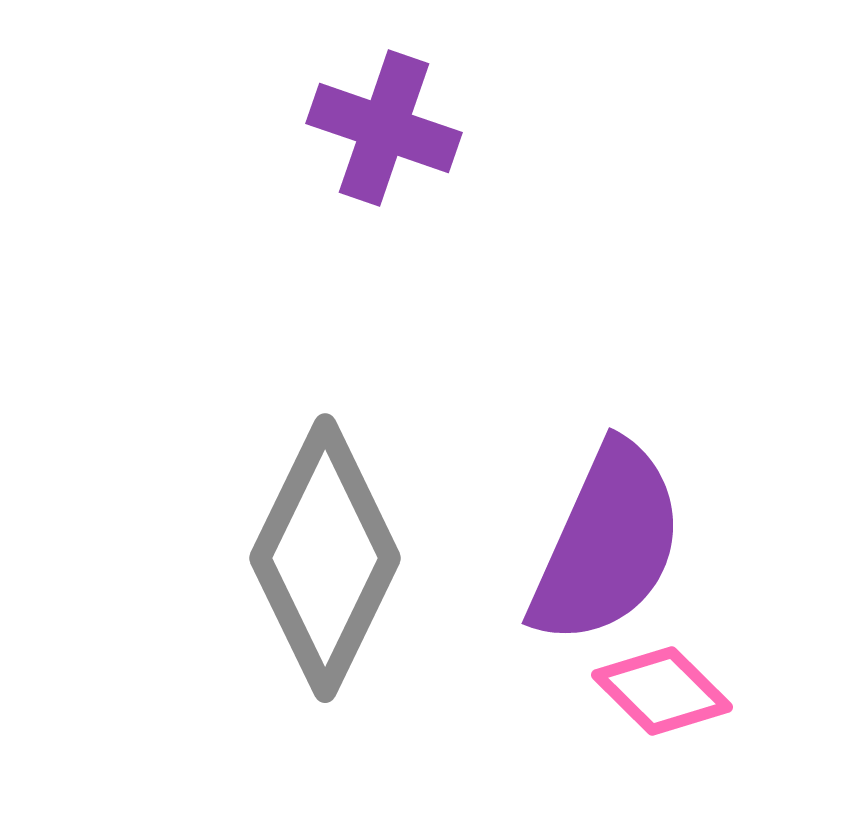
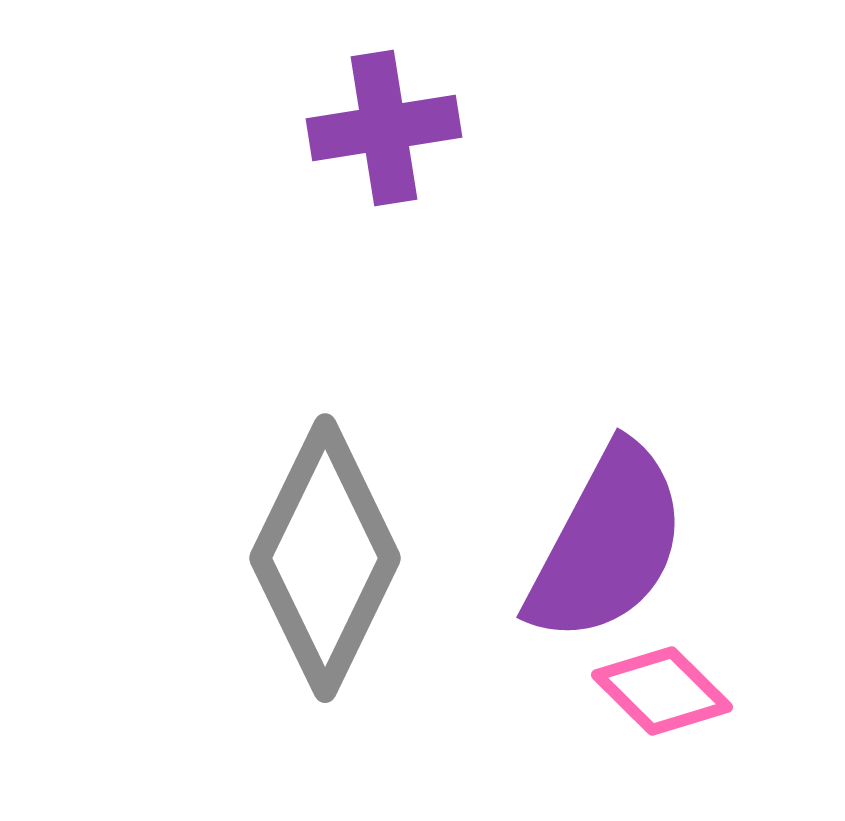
purple cross: rotated 28 degrees counterclockwise
purple semicircle: rotated 4 degrees clockwise
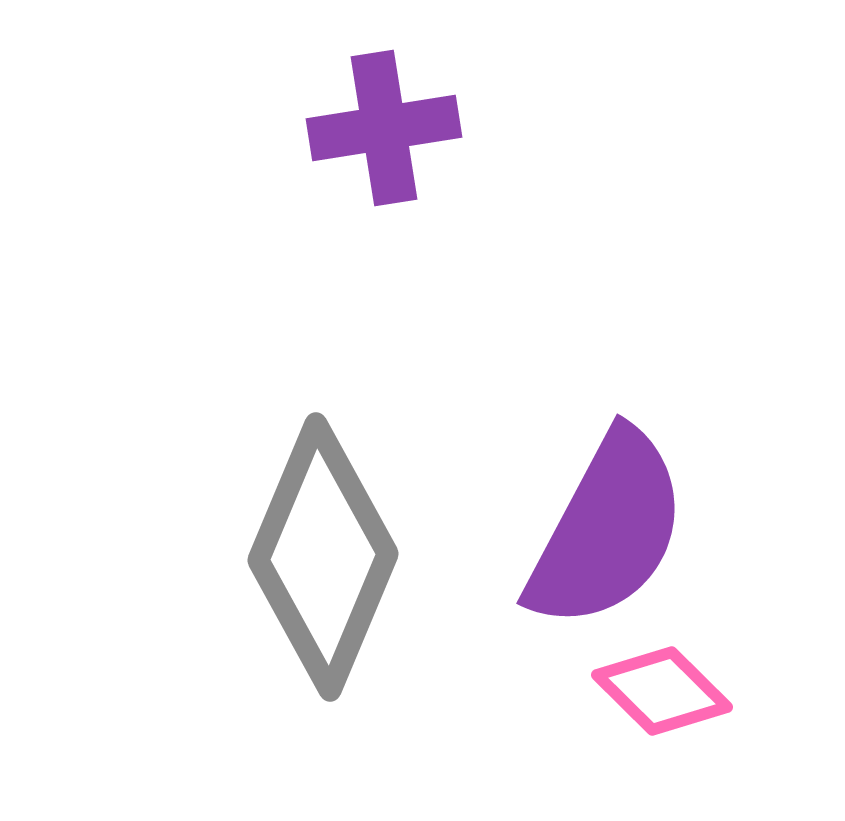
purple semicircle: moved 14 px up
gray diamond: moved 2 px left, 1 px up; rotated 3 degrees counterclockwise
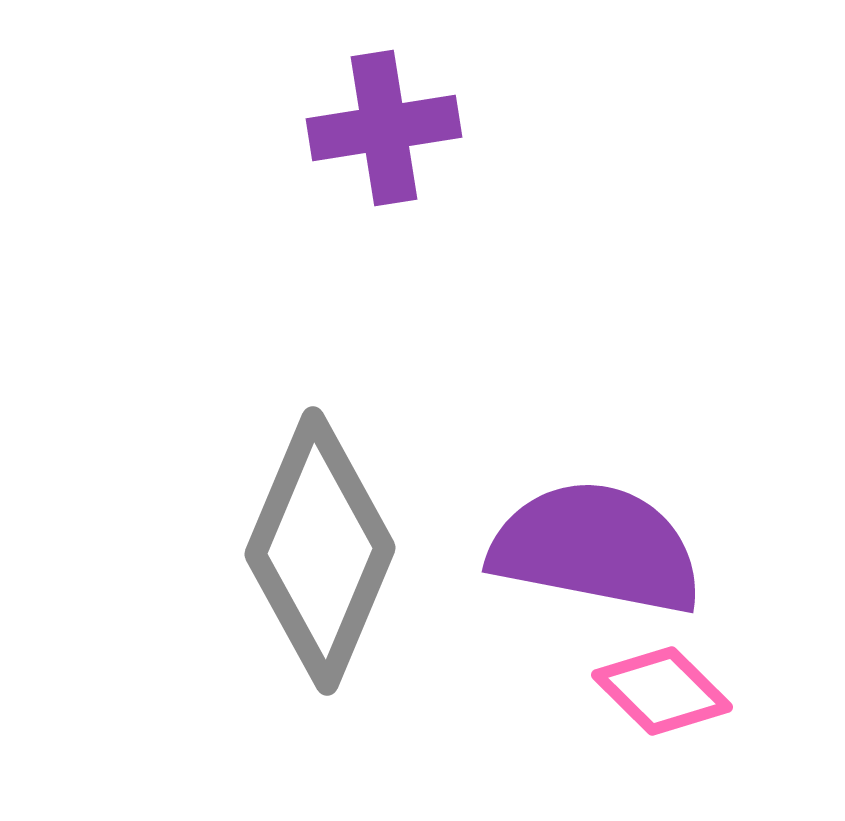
purple semicircle: moved 11 px left, 18 px down; rotated 107 degrees counterclockwise
gray diamond: moved 3 px left, 6 px up
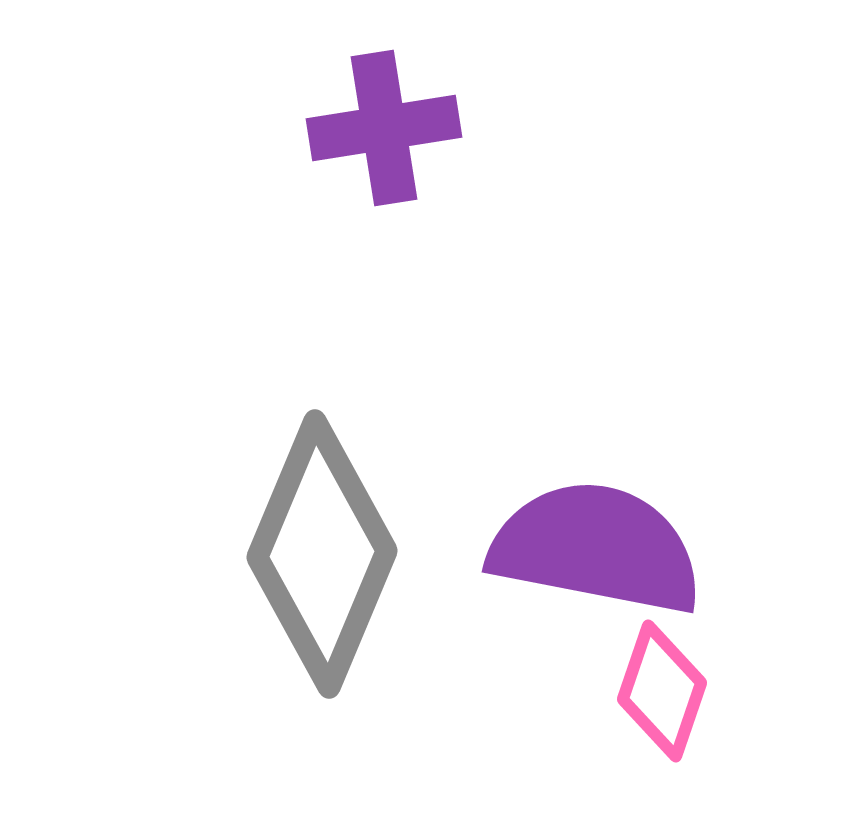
gray diamond: moved 2 px right, 3 px down
pink diamond: rotated 64 degrees clockwise
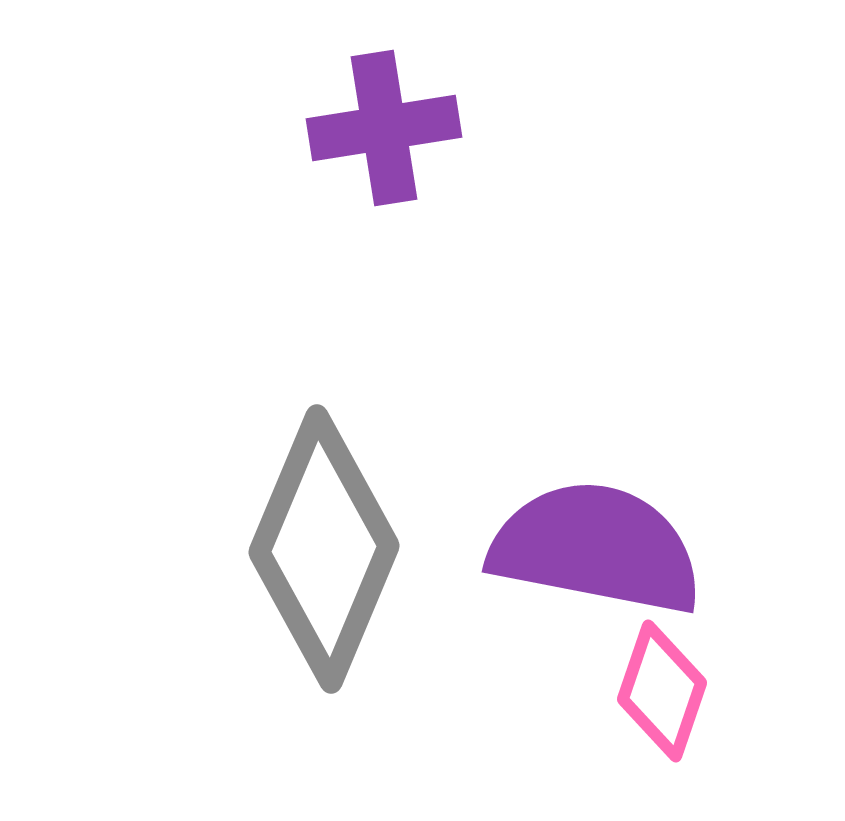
gray diamond: moved 2 px right, 5 px up
